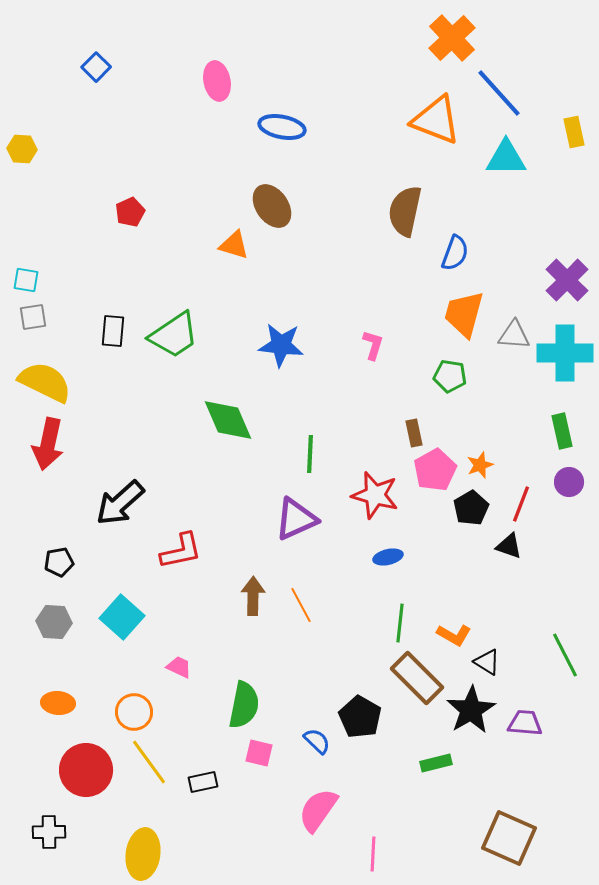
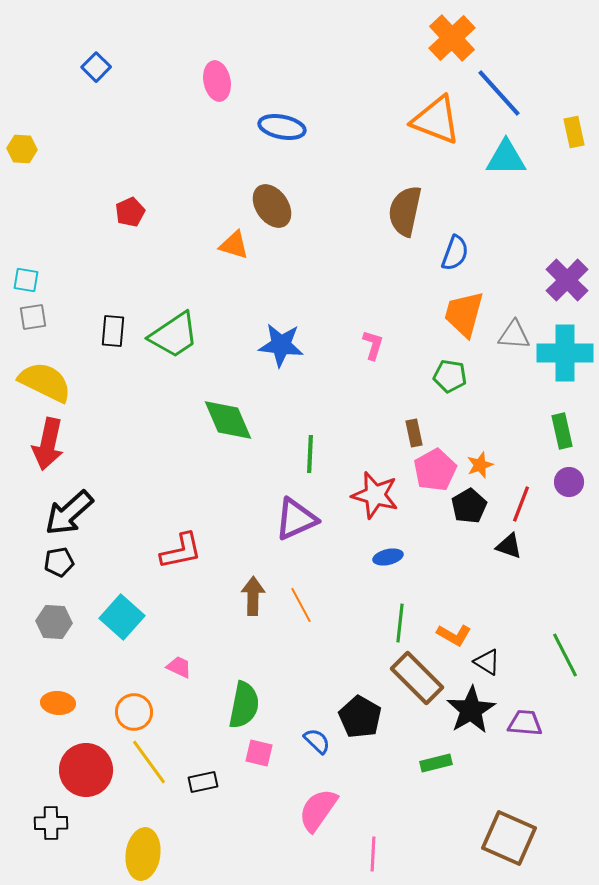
black arrow at (120, 503): moved 51 px left, 10 px down
black pentagon at (471, 508): moved 2 px left, 2 px up
black cross at (49, 832): moved 2 px right, 9 px up
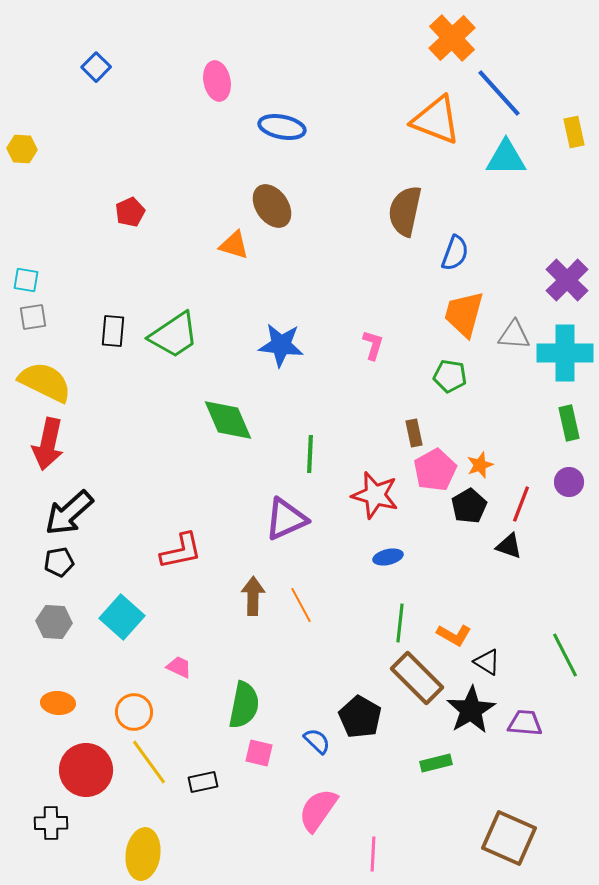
green rectangle at (562, 431): moved 7 px right, 8 px up
purple triangle at (296, 519): moved 10 px left
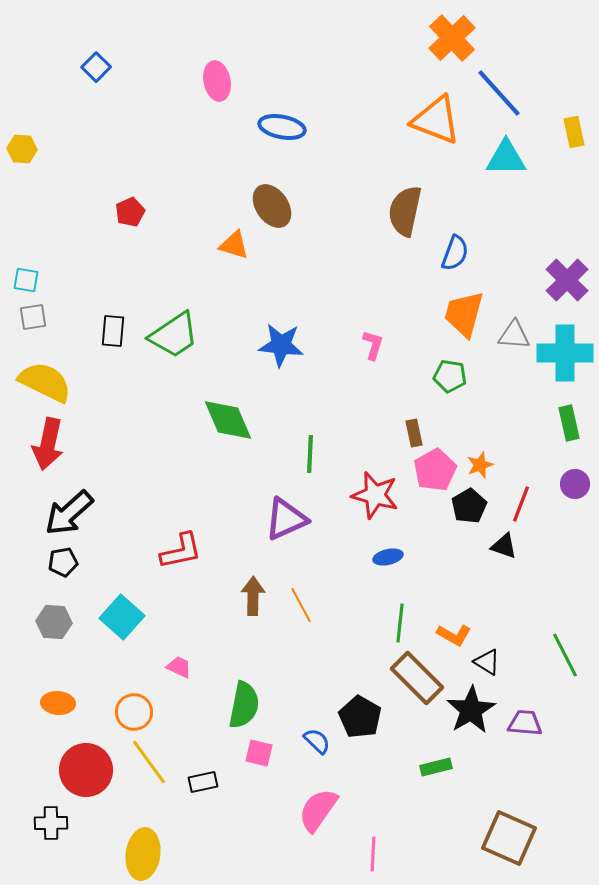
purple circle at (569, 482): moved 6 px right, 2 px down
black triangle at (509, 546): moved 5 px left
black pentagon at (59, 562): moved 4 px right
green rectangle at (436, 763): moved 4 px down
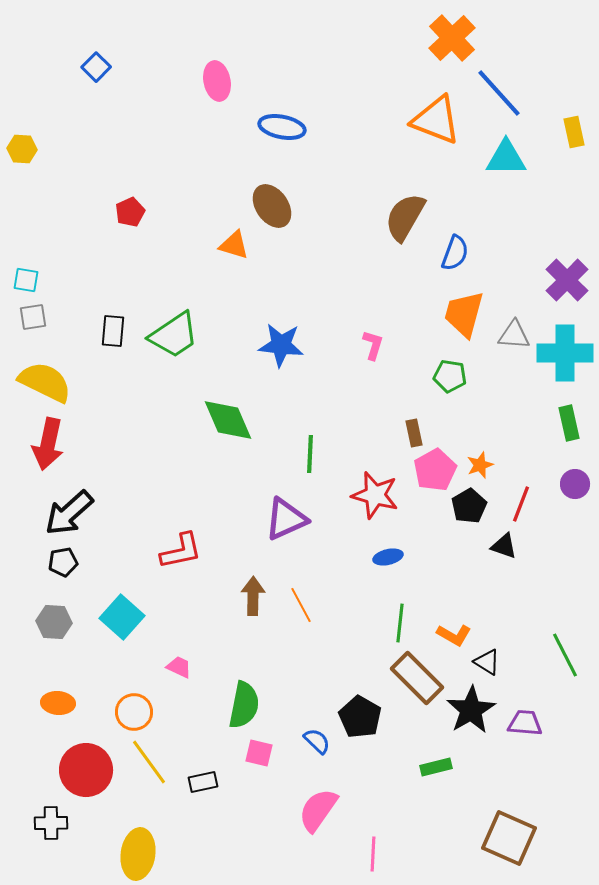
brown semicircle at (405, 211): moved 6 px down; rotated 18 degrees clockwise
yellow ellipse at (143, 854): moved 5 px left
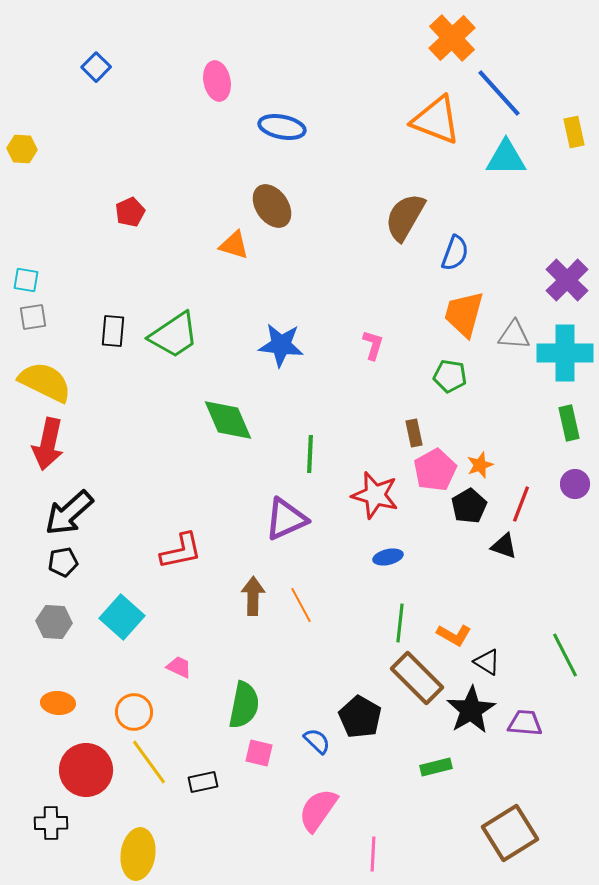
brown square at (509, 838): moved 1 px right, 5 px up; rotated 34 degrees clockwise
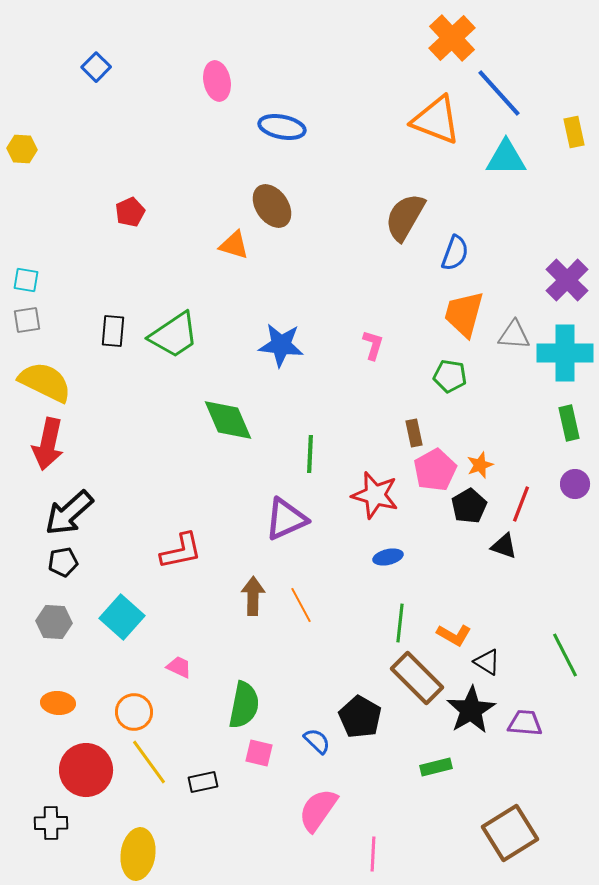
gray square at (33, 317): moved 6 px left, 3 px down
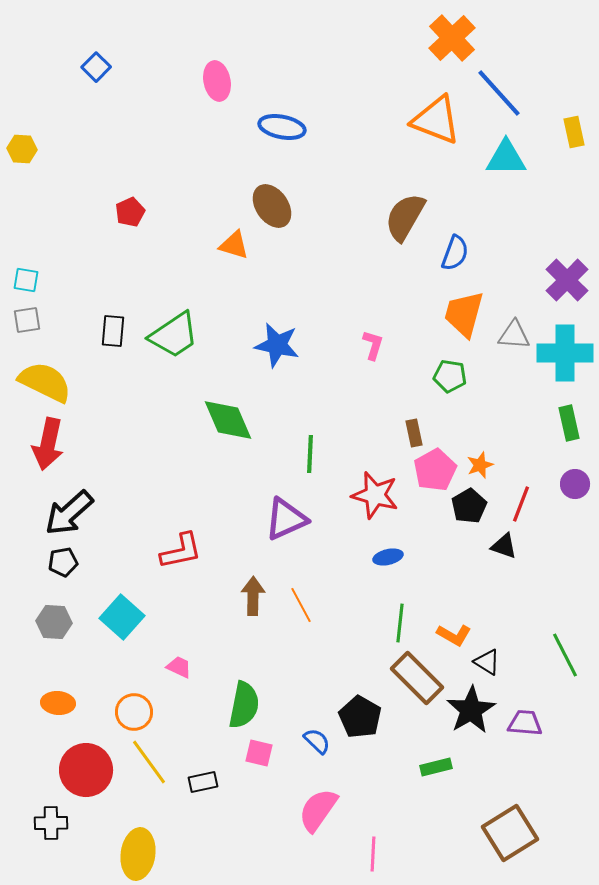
blue star at (281, 345): moved 4 px left; rotated 6 degrees clockwise
